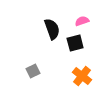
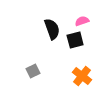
black square: moved 3 px up
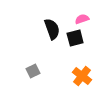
pink semicircle: moved 2 px up
black square: moved 2 px up
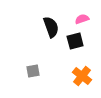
black semicircle: moved 1 px left, 2 px up
black square: moved 3 px down
gray square: rotated 16 degrees clockwise
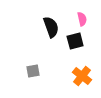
pink semicircle: rotated 96 degrees clockwise
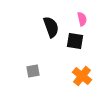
black square: rotated 24 degrees clockwise
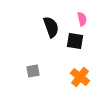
orange cross: moved 2 px left, 1 px down
